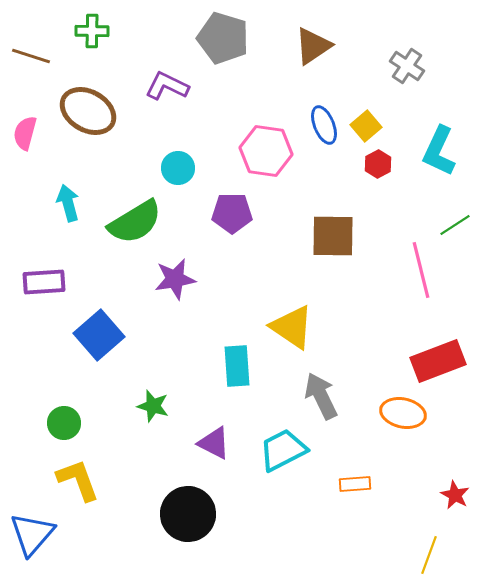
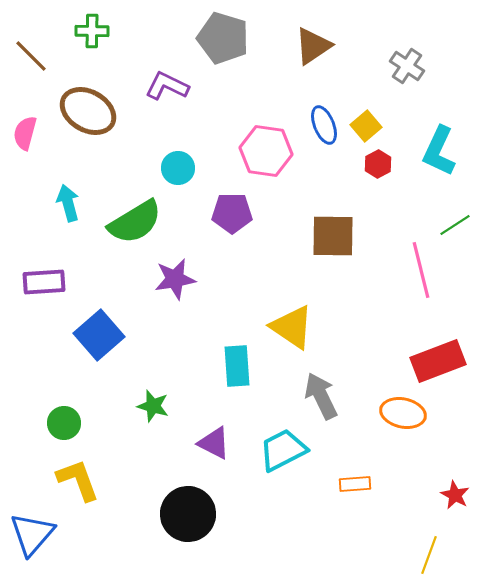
brown line: rotated 27 degrees clockwise
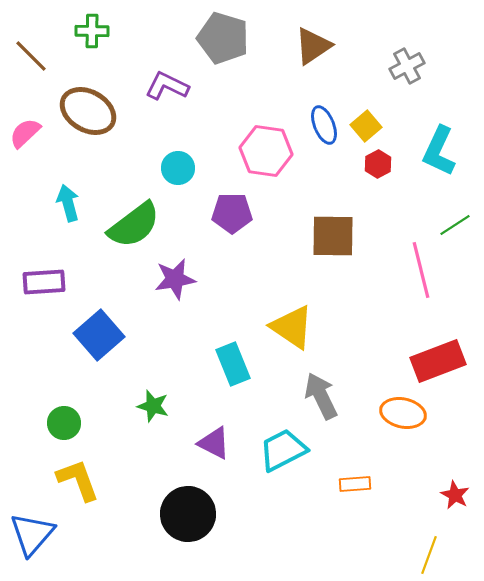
gray cross: rotated 28 degrees clockwise
pink semicircle: rotated 32 degrees clockwise
green semicircle: moved 1 px left, 3 px down; rotated 6 degrees counterclockwise
cyan rectangle: moved 4 px left, 2 px up; rotated 18 degrees counterclockwise
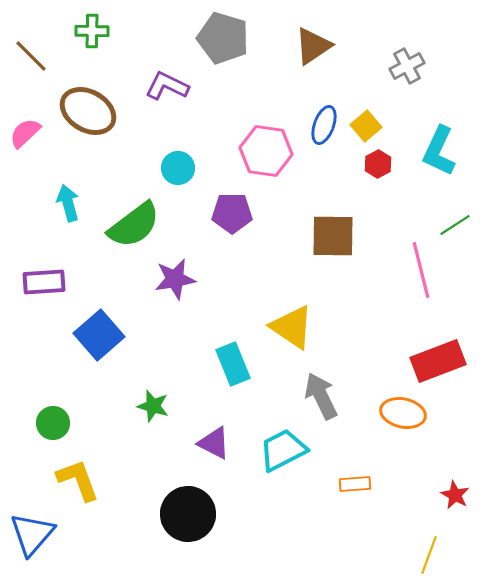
blue ellipse: rotated 42 degrees clockwise
green circle: moved 11 px left
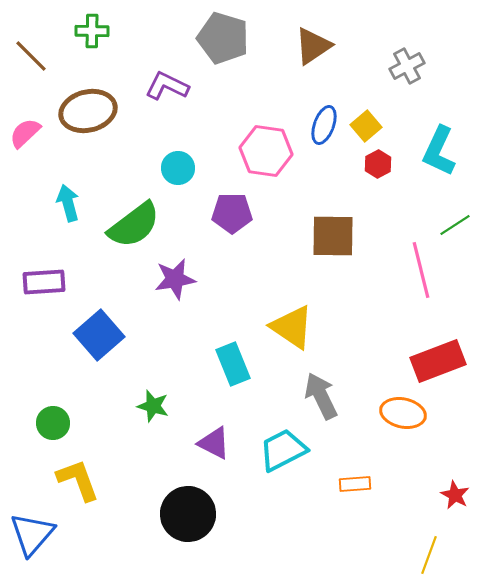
brown ellipse: rotated 44 degrees counterclockwise
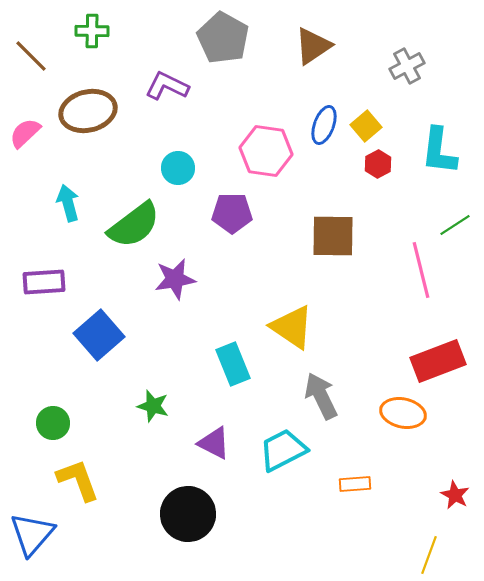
gray pentagon: rotated 12 degrees clockwise
cyan L-shape: rotated 18 degrees counterclockwise
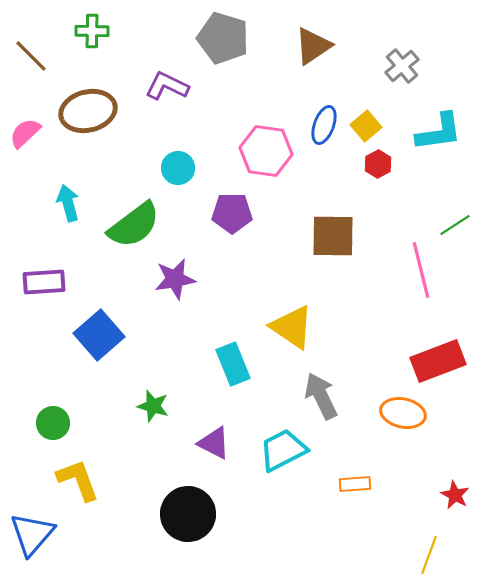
gray pentagon: rotated 12 degrees counterclockwise
gray cross: moved 5 px left; rotated 12 degrees counterclockwise
cyan L-shape: moved 19 px up; rotated 105 degrees counterclockwise
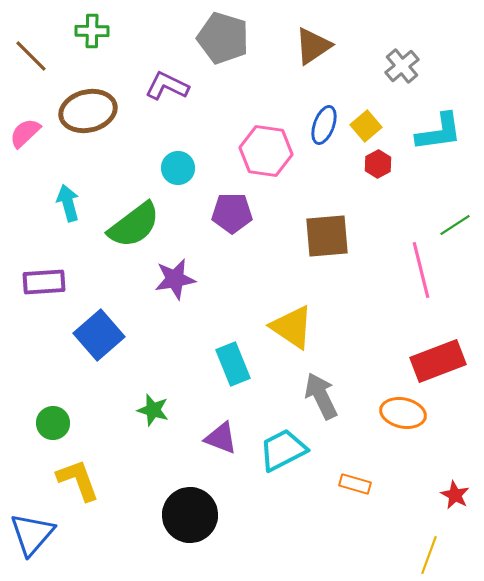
brown square: moved 6 px left; rotated 6 degrees counterclockwise
green star: moved 4 px down
purple triangle: moved 7 px right, 5 px up; rotated 6 degrees counterclockwise
orange rectangle: rotated 20 degrees clockwise
black circle: moved 2 px right, 1 px down
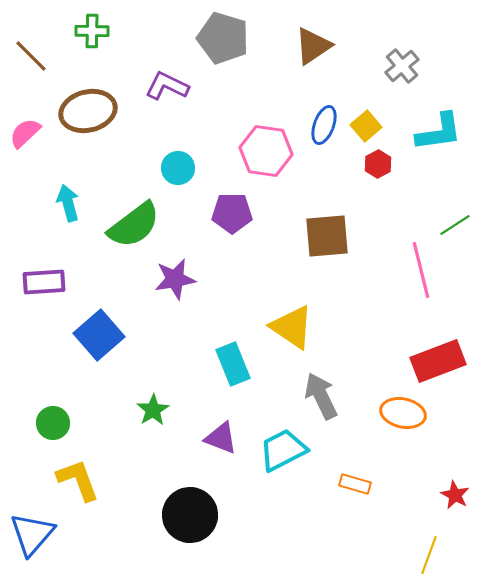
green star: rotated 24 degrees clockwise
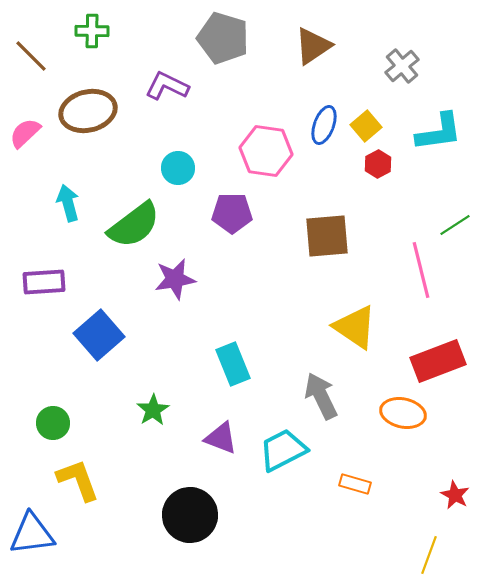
yellow triangle: moved 63 px right
blue triangle: rotated 42 degrees clockwise
